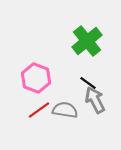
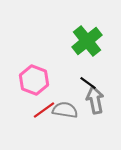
pink hexagon: moved 2 px left, 2 px down
gray arrow: rotated 16 degrees clockwise
red line: moved 5 px right
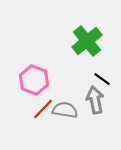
black line: moved 14 px right, 4 px up
red line: moved 1 px left, 1 px up; rotated 10 degrees counterclockwise
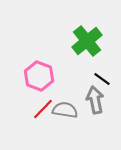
pink hexagon: moved 5 px right, 4 px up
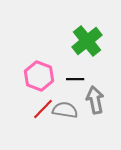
black line: moved 27 px left; rotated 36 degrees counterclockwise
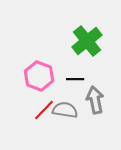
red line: moved 1 px right, 1 px down
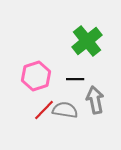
pink hexagon: moved 3 px left; rotated 20 degrees clockwise
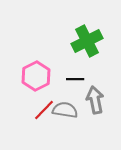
green cross: rotated 12 degrees clockwise
pink hexagon: rotated 8 degrees counterclockwise
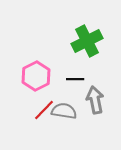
gray semicircle: moved 1 px left, 1 px down
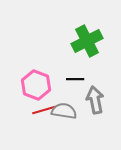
pink hexagon: moved 9 px down; rotated 12 degrees counterclockwise
red line: rotated 30 degrees clockwise
